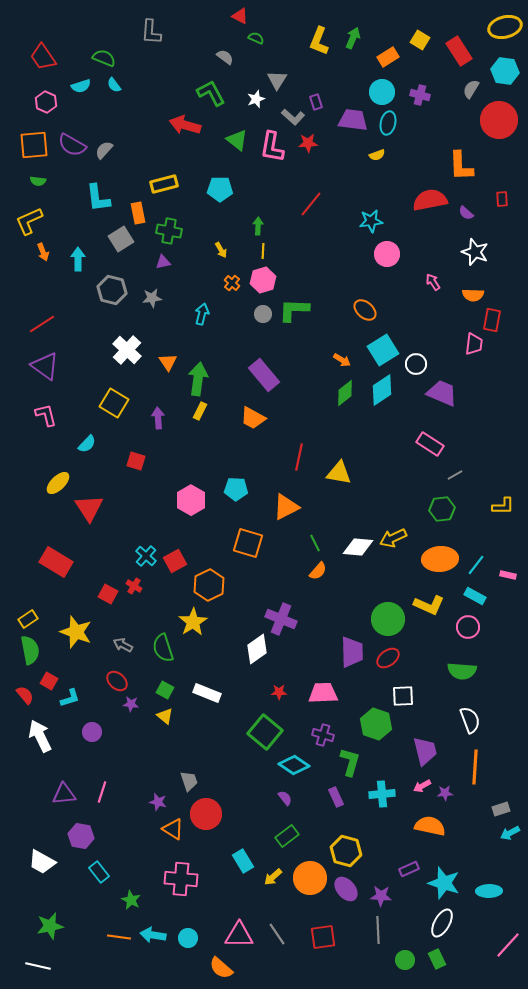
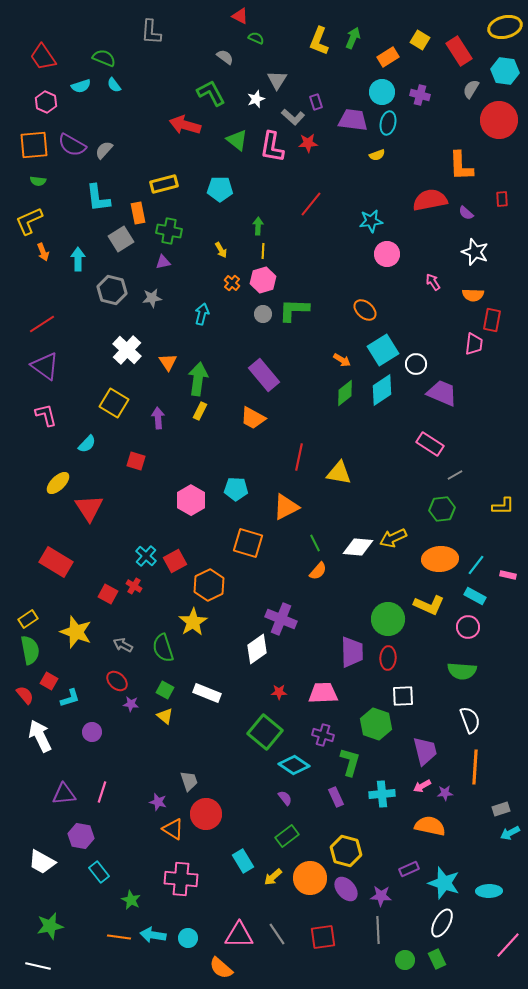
red ellipse at (388, 658): rotated 50 degrees counterclockwise
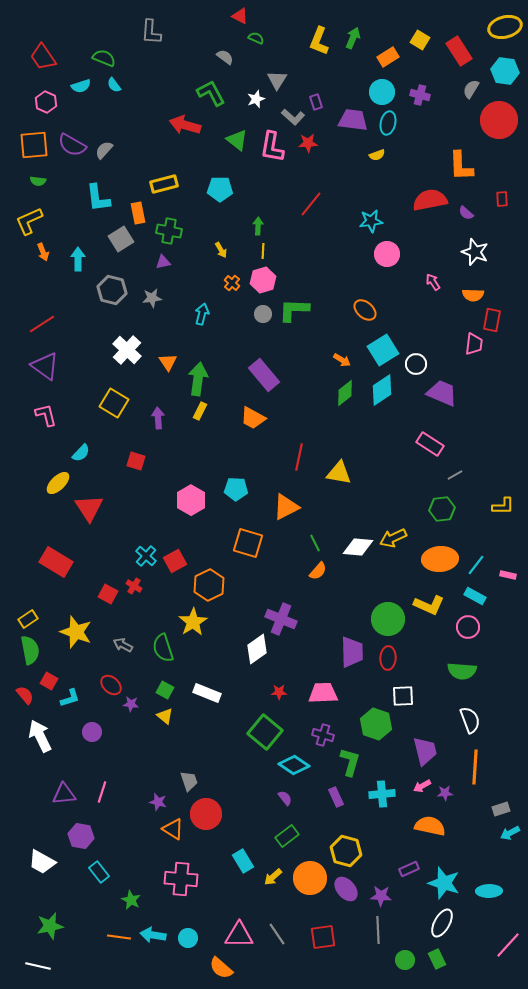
cyan semicircle at (87, 444): moved 6 px left, 9 px down
red ellipse at (117, 681): moved 6 px left, 4 px down
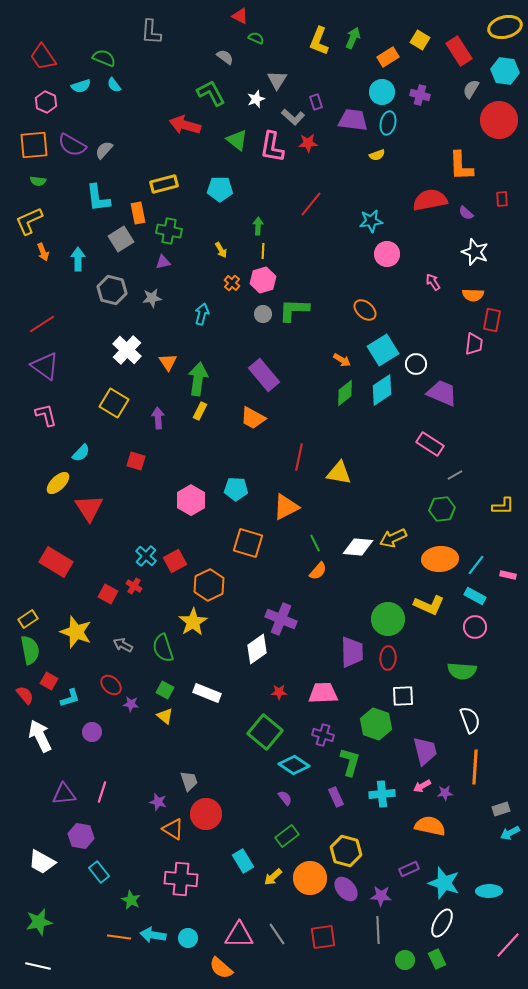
pink circle at (468, 627): moved 7 px right
green star at (50, 926): moved 11 px left, 4 px up
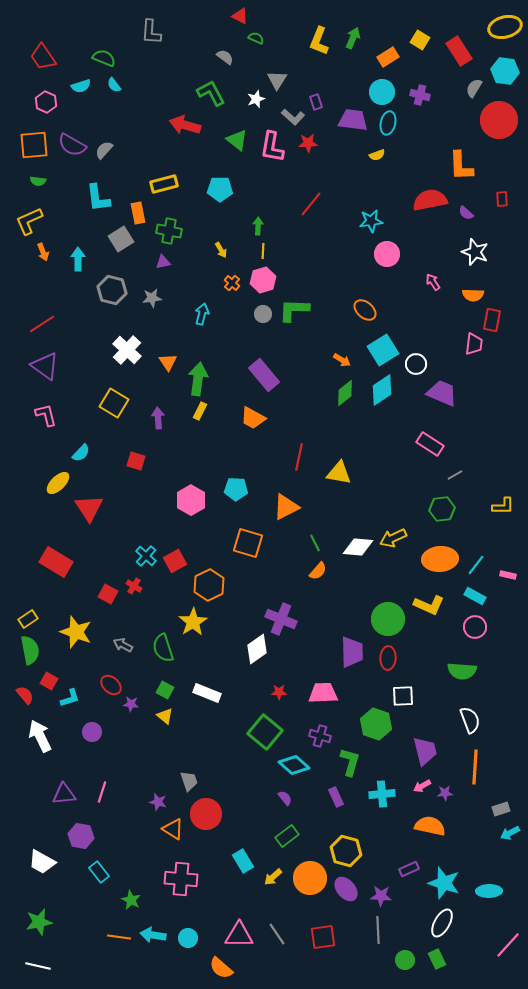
gray semicircle at (471, 89): moved 3 px right, 1 px up
purple cross at (323, 735): moved 3 px left, 1 px down
cyan diamond at (294, 765): rotated 8 degrees clockwise
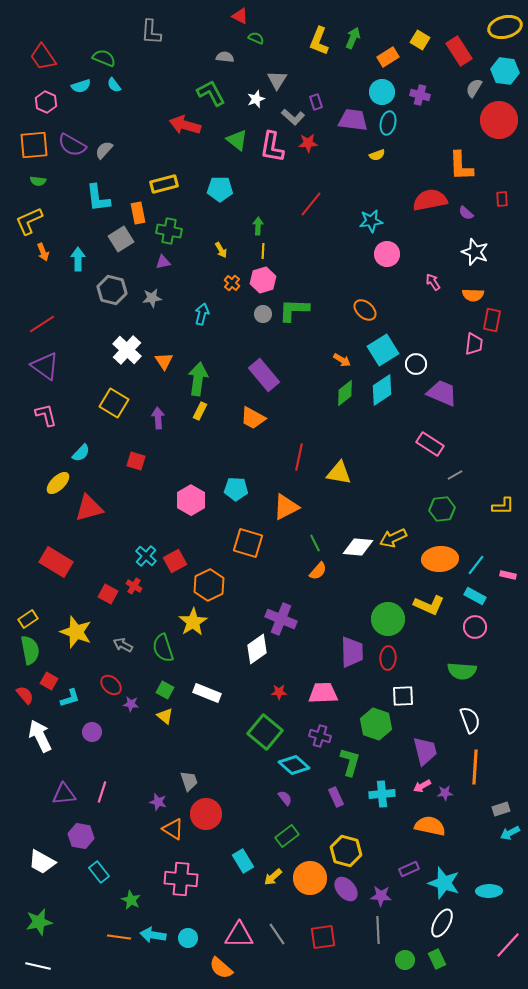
gray semicircle at (225, 57): rotated 30 degrees counterclockwise
orange triangle at (168, 362): moved 4 px left, 1 px up
red triangle at (89, 508): rotated 48 degrees clockwise
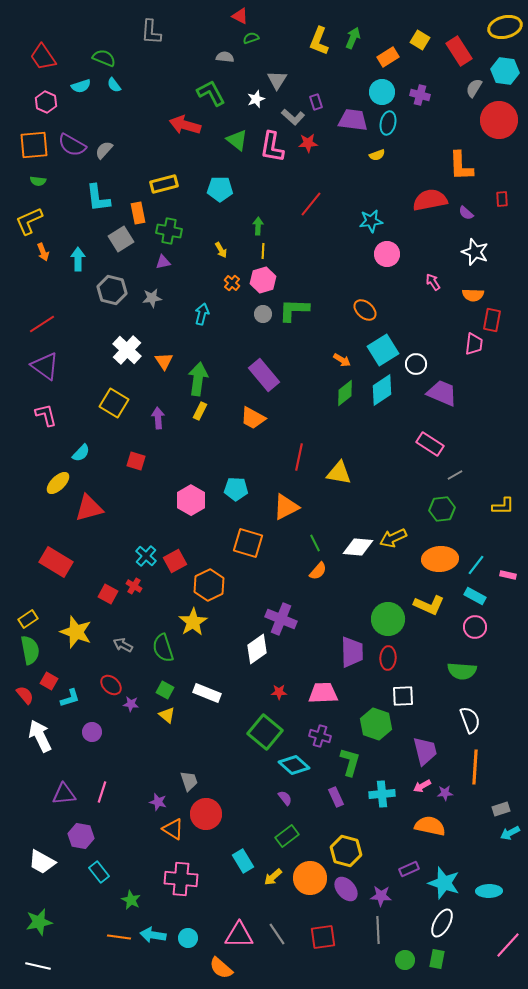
green semicircle at (256, 38): moved 5 px left; rotated 42 degrees counterclockwise
yellow triangle at (165, 716): moved 2 px right, 1 px up
green rectangle at (437, 959): rotated 36 degrees clockwise
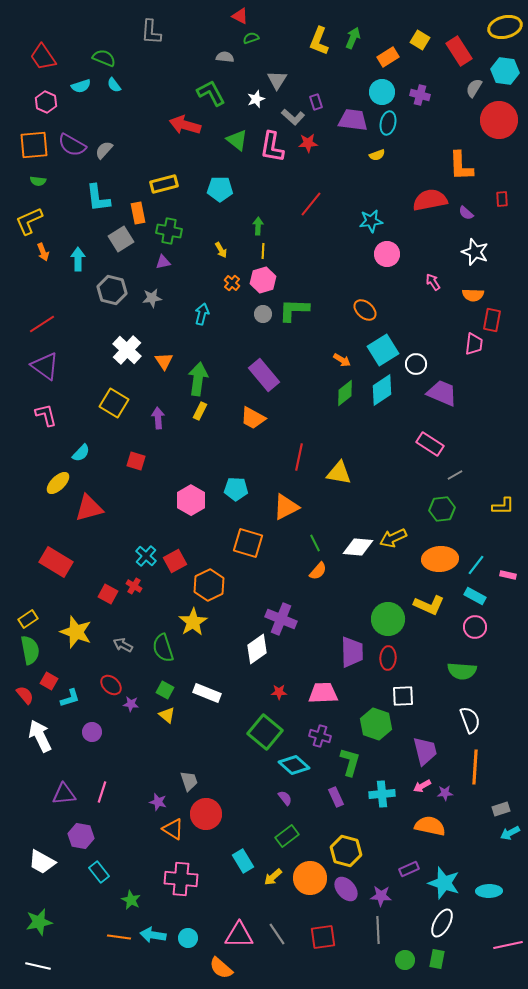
pink line at (508, 945): rotated 36 degrees clockwise
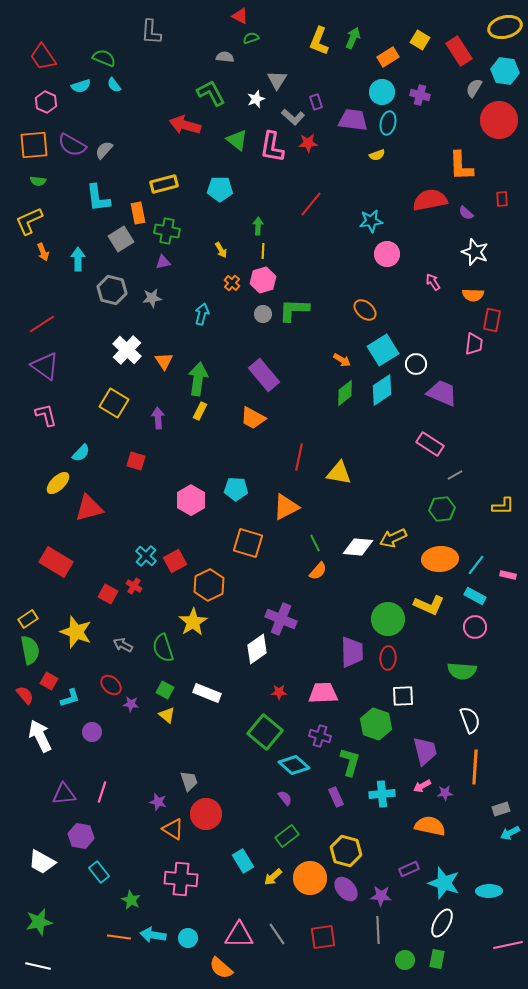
green cross at (169, 231): moved 2 px left
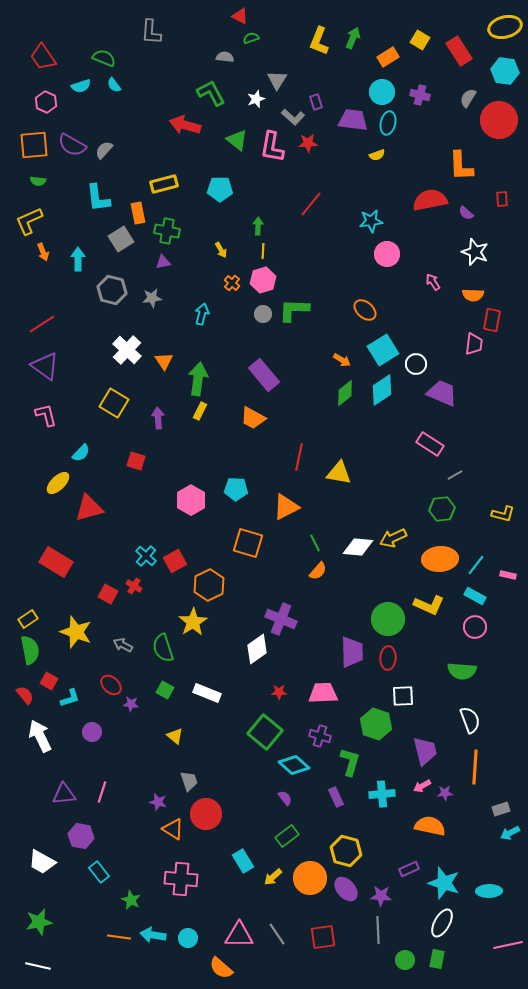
gray semicircle at (474, 88): moved 6 px left, 10 px down
yellow L-shape at (503, 506): moved 8 px down; rotated 15 degrees clockwise
yellow triangle at (167, 715): moved 8 px right, 21 px down
